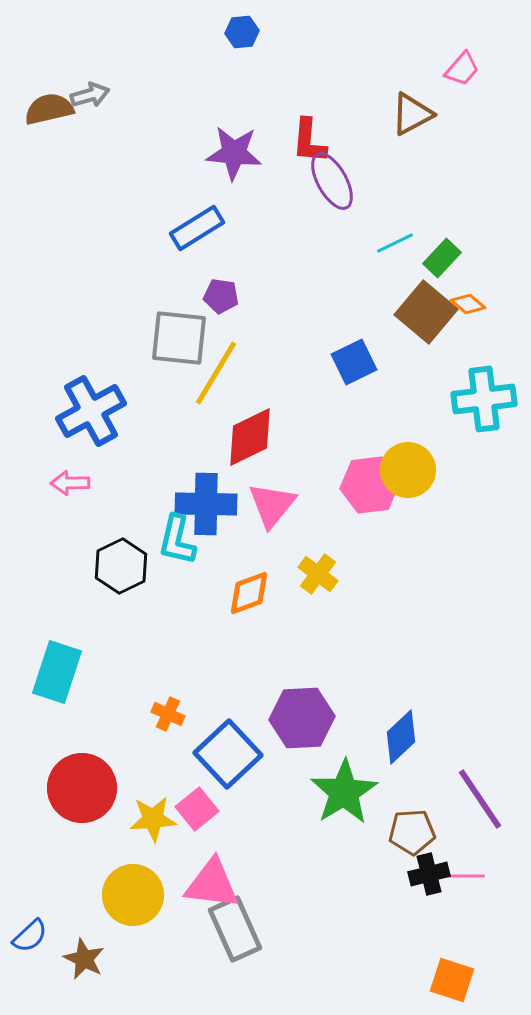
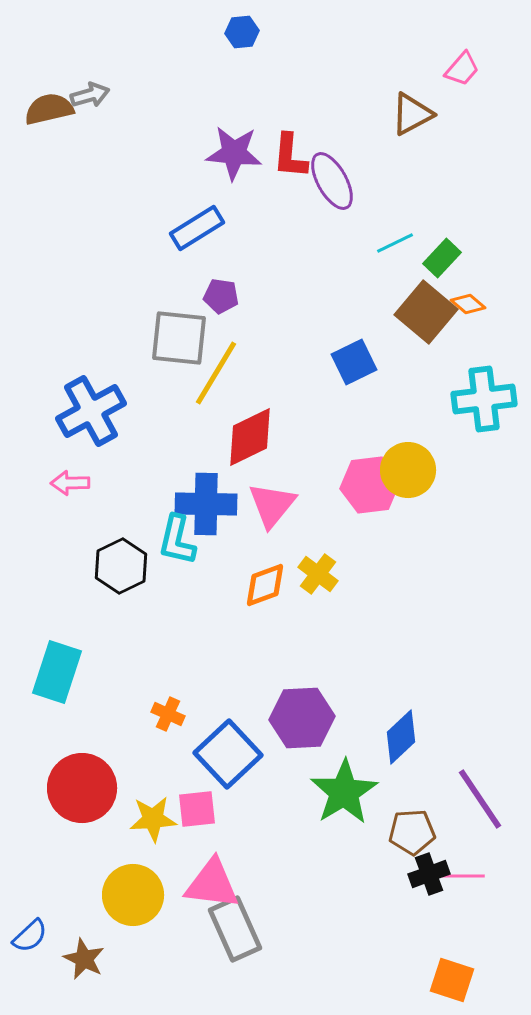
red L-shape at (309, 141): moved 19 px left, 15 px down
orange diamond at (249, 593): moved 16 px right, 8 px up
pink square at (197, 809): rotated 33 degrees clockwise
black cross at (429, 874): rotated 6 degrees counterclockwise
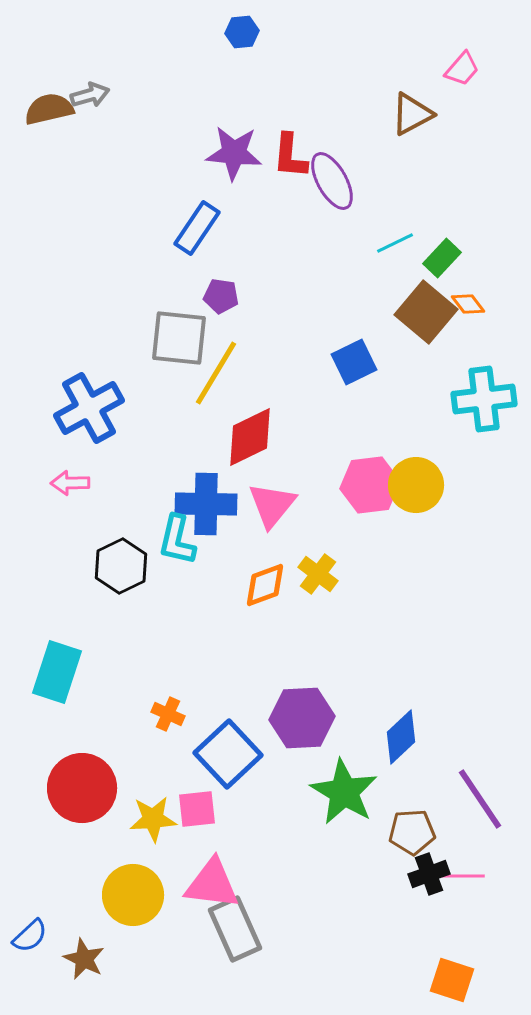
blue rectangle at (197, 228): rotated 24 degrees counterclockwise
orange diamond at (468, 304): rotated 12 degrees clockwise
blue cross at (91, 411): moved 2 px left, 3 px up
yellow circle at (408, 470): moved 8 px right, 15 px down
green star at (344, 792): rotated 10 degrees counterclockwise
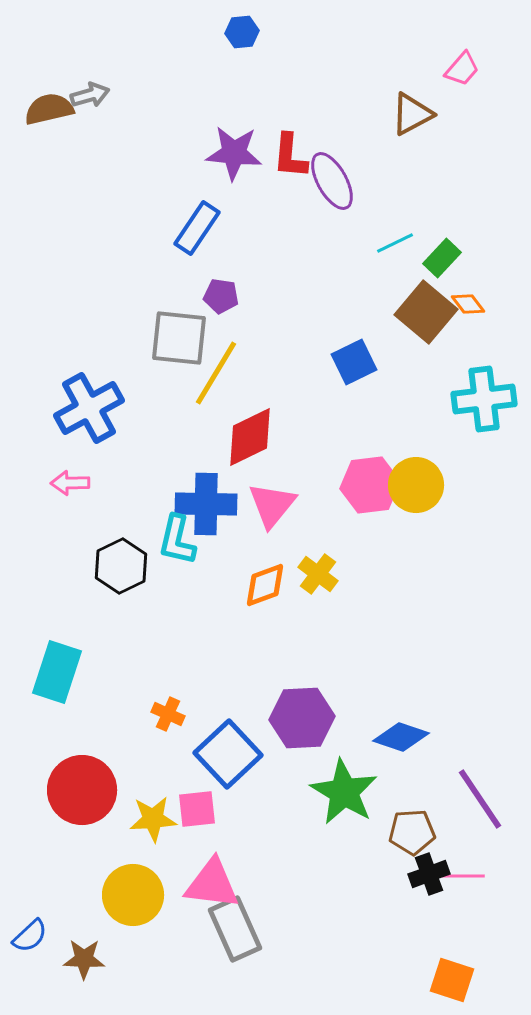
blue diamond at (401, 737): rotated 62 degrees clockwise
red circle at (82, 788): moved 2 px down
brown star at (84, 959): rotated 24 degrees counterclockwise
